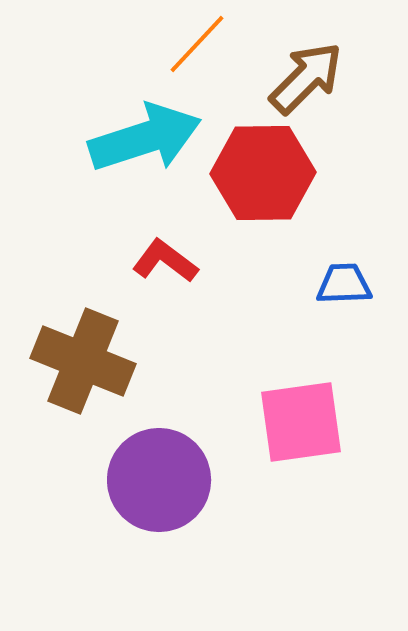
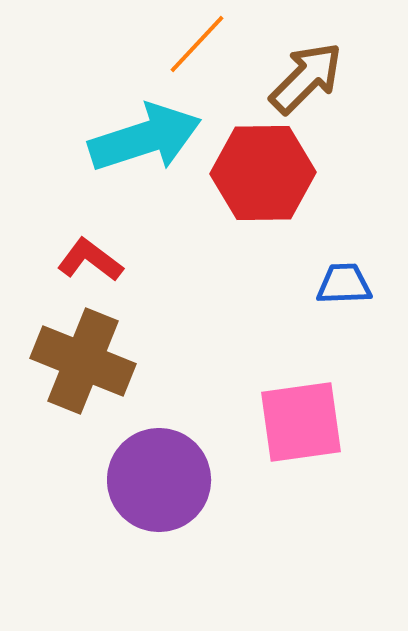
red L-shape: moved 75 px left, 1 px up
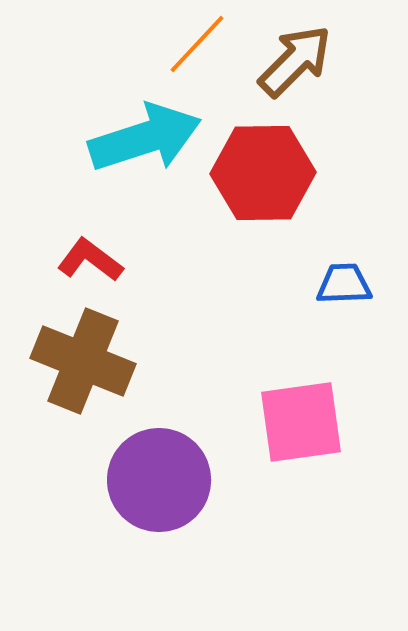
brown arrow: moved 11 px left, 17 px up
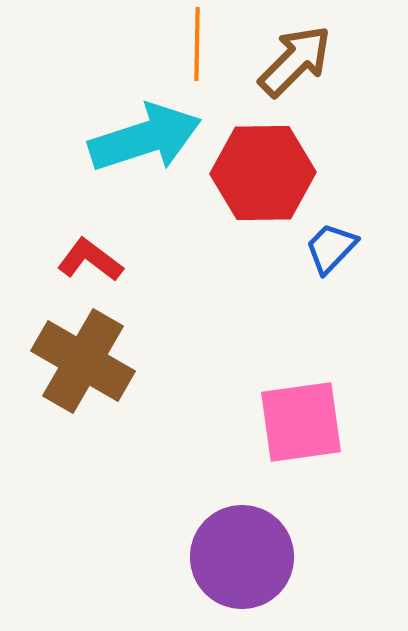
orange line: rotated 42 degrees counterclockwise
blue trapezoid: moved 13 px left, 36 px up; rotated 44 degrees counterclockwise
brown cross: rotated 8 degrees clockwise
purple circle: moved 83 px right, 77 px down
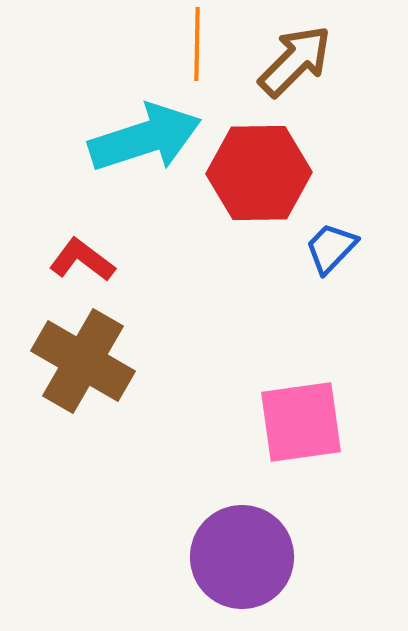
red hexagon: moved 4 px left
red L-shape: moved 8 px left
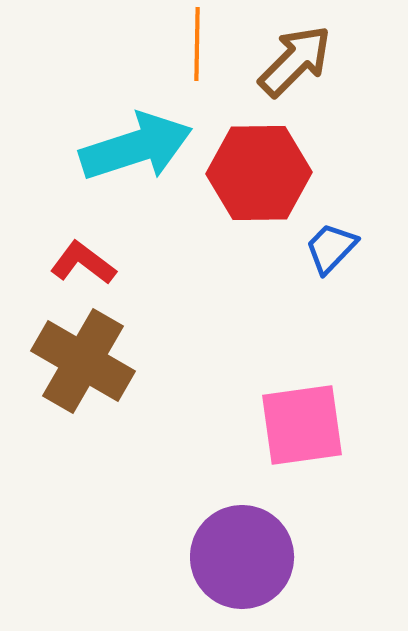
cyan arrow: moved 9 px left, 9 px down
red L-shape: moved 1 px right, 3 px down
pink square: moved 1 px right, 3 px down
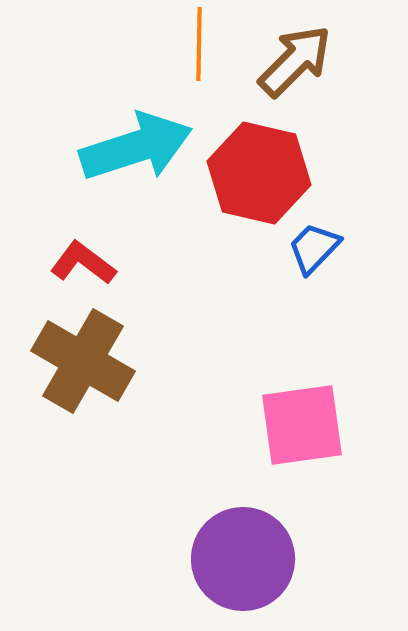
orange line: moved 2 px right
red hexagon: rotated 14 degrees clockwise
blue trapezoid: moved 17 px left
purple circle: moved 1 px right, 2 px down
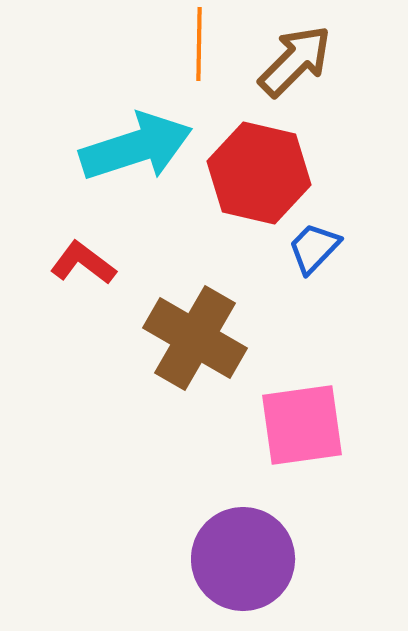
brown cross: moved 112 px right, 23 px up
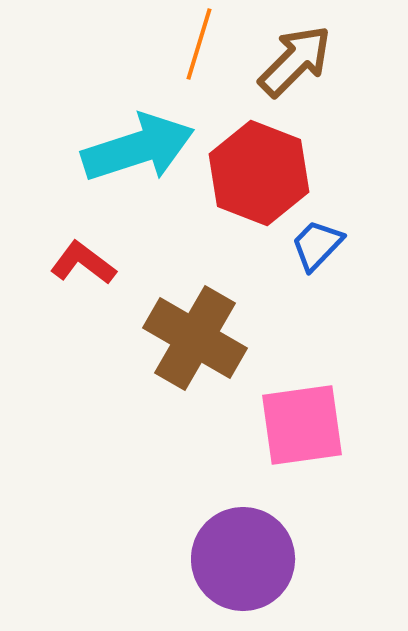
orange line: rotated 16 degrees clockwise
cyan arrow: moved 2 px right, 1 px down
red hexagon: rotated 8 degrees clockwise
blue trapezoid: moved 3 px right, 3 px up
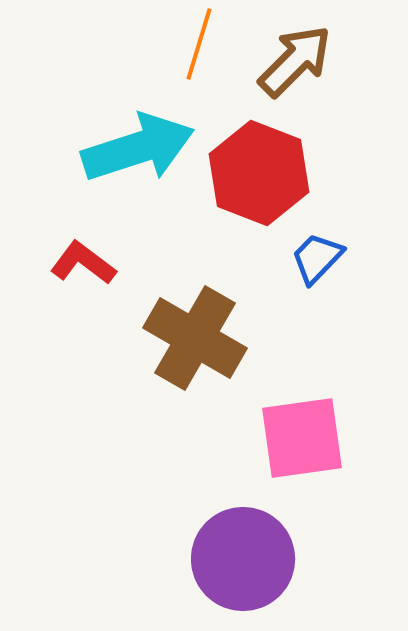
blue trapezoid: moved 13 px down
pink square: moved 13 px down
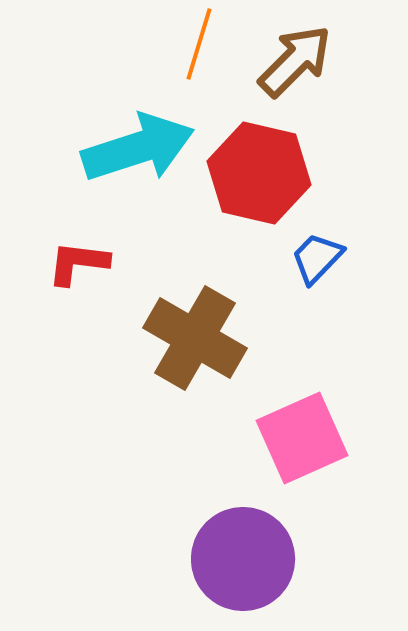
red hexagon: rotated 8 degrees counterclockwise
red L-shape: moved 5 px left; rotated 30 degrees counterclockwise
pink square: rotated 16 degrees counterclockwise
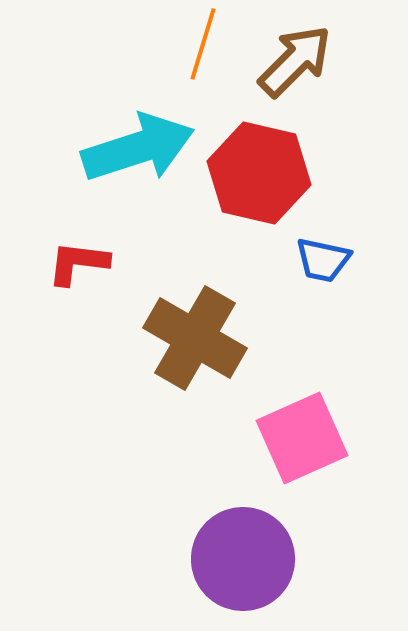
orange line: moved 4 px right
blue trapezoid: moved 6 px right, 2 px down; rotated 122 degrees counterclockwise
